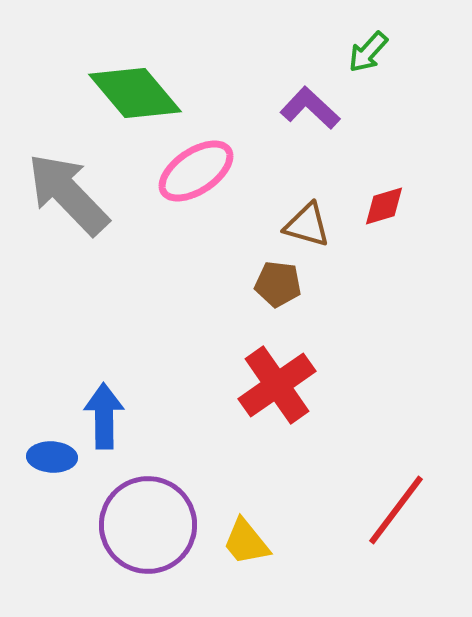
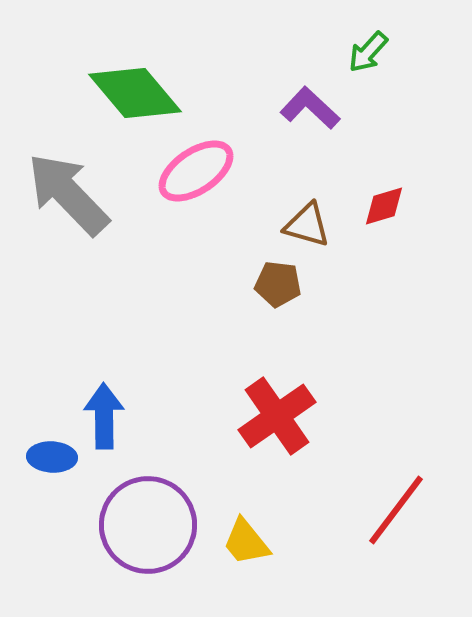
red cross: moved 31 px down
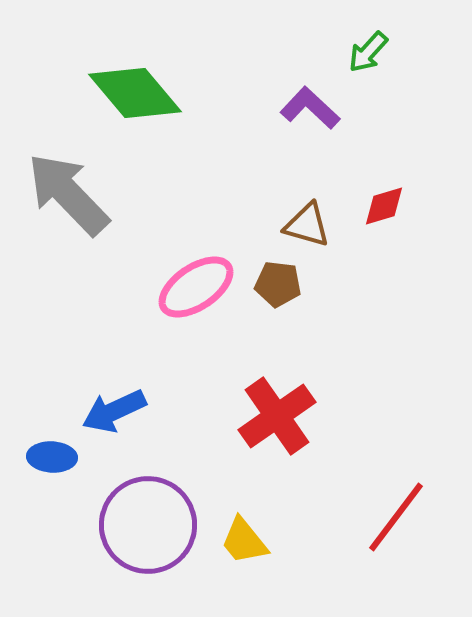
pink ellipse: moved 116 px down
blue arrow: moved 10 px right, 5 px up; rotated 114 degrees counterclockwise
red line: moved 7 px down
yellow trapezoid: moved 2 px left, 1 px up
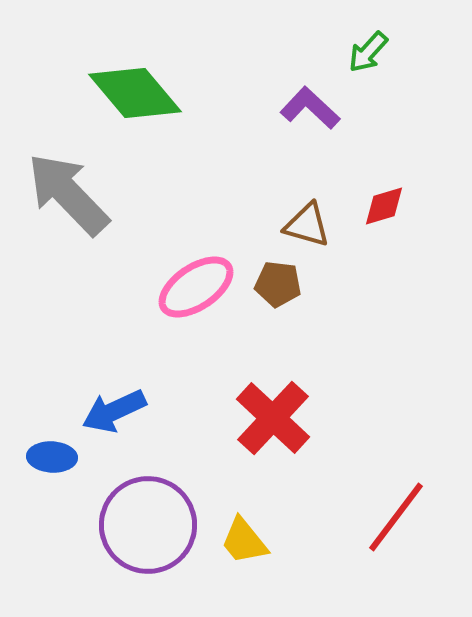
red cross: moved 4 px left, 2 px down; rotated 12 degrees counterclockwise
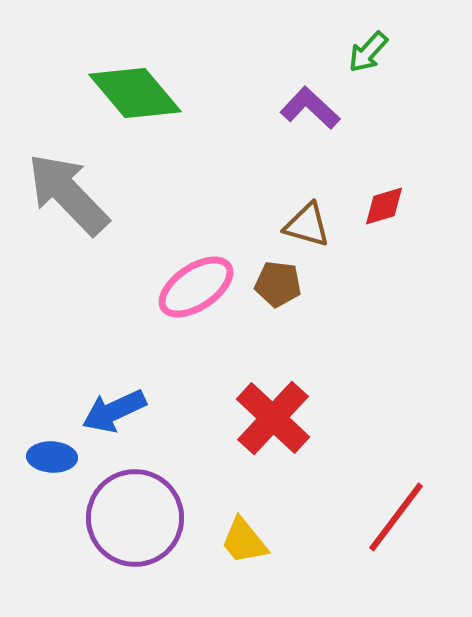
purple circle: moved 13 px left, 7 px up
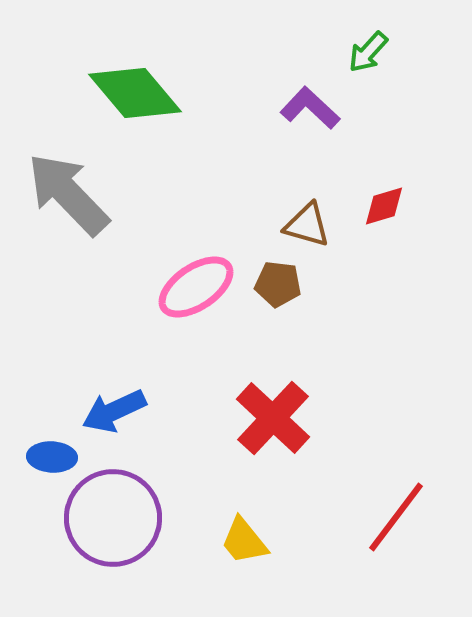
purple circle: moved 22 px left
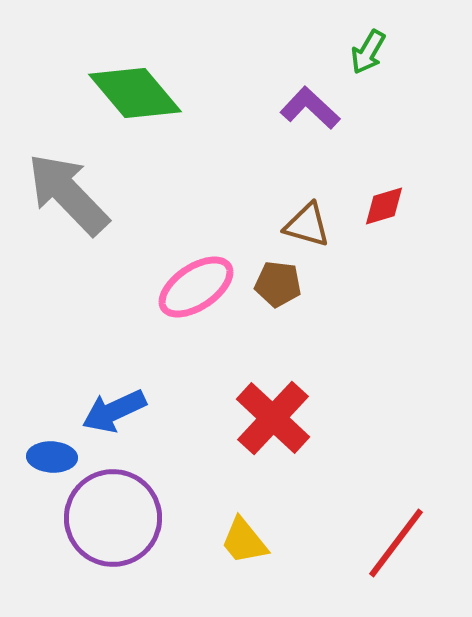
green arrow: rotated 12 degrees counterclockwise
red line: moved 26 px down
